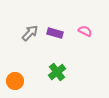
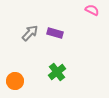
pink semicircle: moved 7 px right, 21 px up
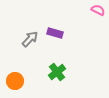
pink semicircle: moved 6 px right
gray arrow: moved 6 px down
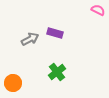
gray arrow: rotated 18 degrees clockwise
orange circle: moved 2 px left, 2 px down
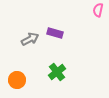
pink semicircle: rotated 104 degrees counterclockwise
orange circle: moved 4 px right, 3 px up
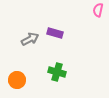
green cross: rotated 36 degrees counterclockwise
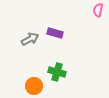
orange circle: moved 17 px right, 6 px down
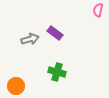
purple rectangle: rotated 21 degrees clockwise
gray arrow: rotated 12 degrees clockwise
orange circle: moved 18 px left
